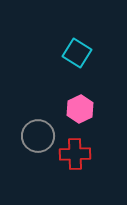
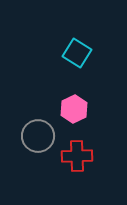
pink hexagon: moved 6 px left
red cross: moved 2 px right, 2 px down
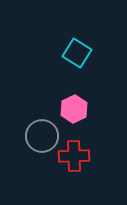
gray circle: moved 4 px right
red cross: moved 3 px left
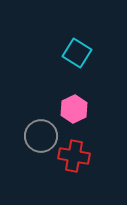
gray circle: moved 1 px left
red cross: rotated 12 degrees clockwise
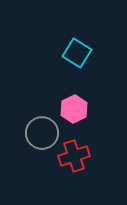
gray circle: moved 1 px right, 3 px up
red cross: rotated 28 degrees counterclockwise
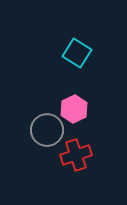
gray circle: moved 5 px right, 3 px up
red cross: moved 2 px right, 1 px up
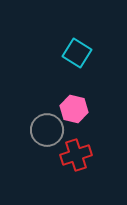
pink hexagon: rotated 20 degrees counterclockwise
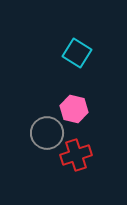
gray circle: moved 3 px down
